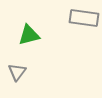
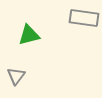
gray triangle: moved 1 px left, 4 px down
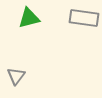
green triangle: moved 17 px up
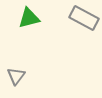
gray rectangle: rotated 20 degrees clockwise
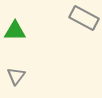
green triangle: moved 14 px left, 13 px down; rotated 15 degrees clockwise
